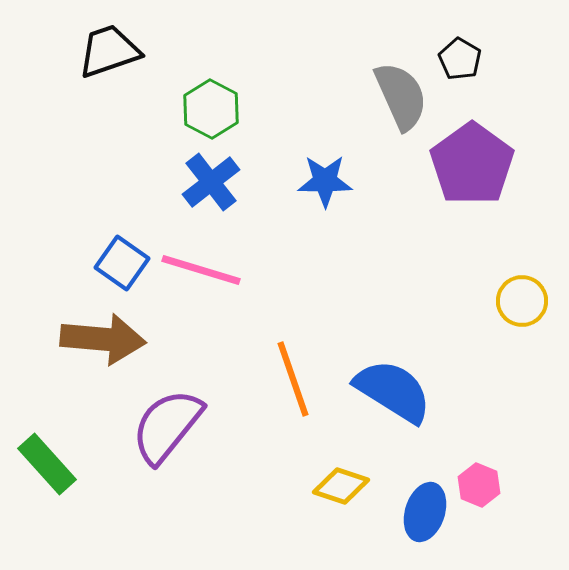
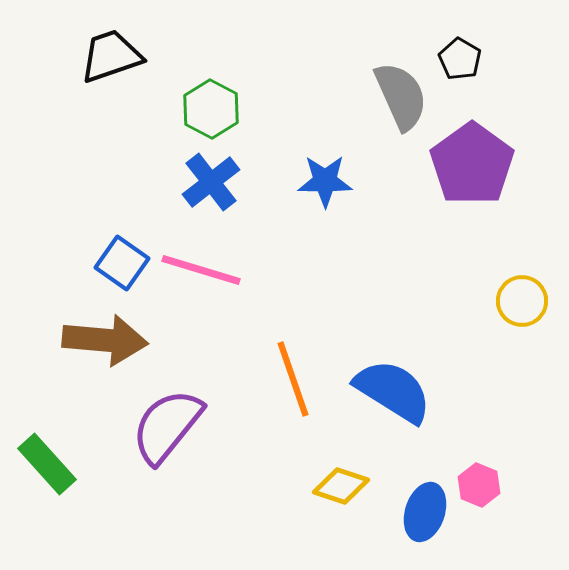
black trapezoid: moved 2 px right, 5 px down
brown arrow: moved 2 px right, 1 px down
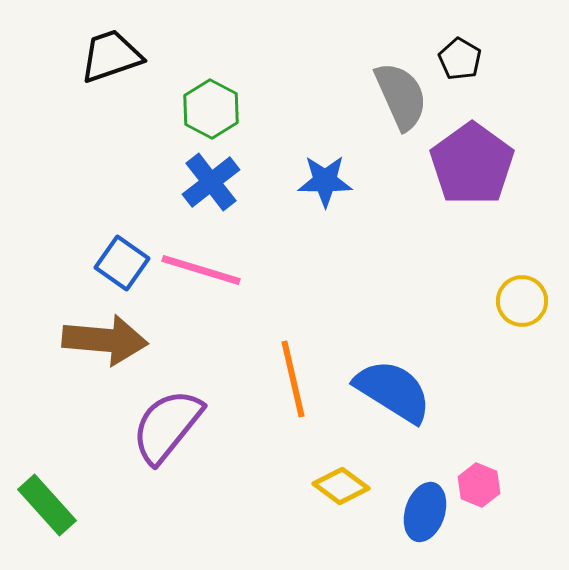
orange line: rotated 6 degrees clockwise
green rectangle: moved 41 px down
yellow diamond: rotated 18 degrees clockwise
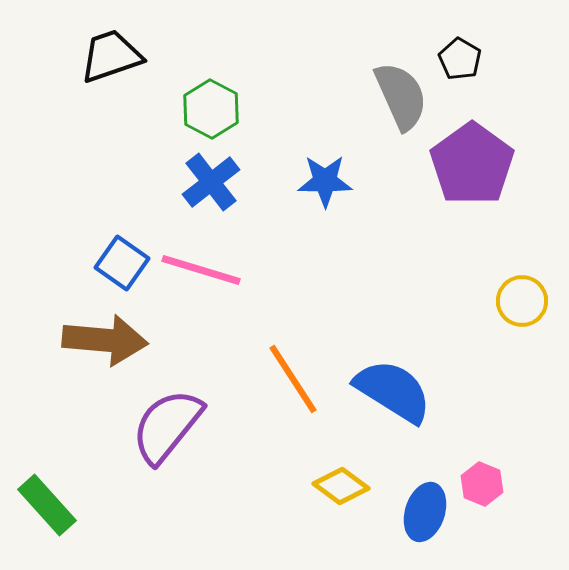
orange line: rotated 20 degrees counterclockwise
pink hexagon: moved 3 px right, 1 px up
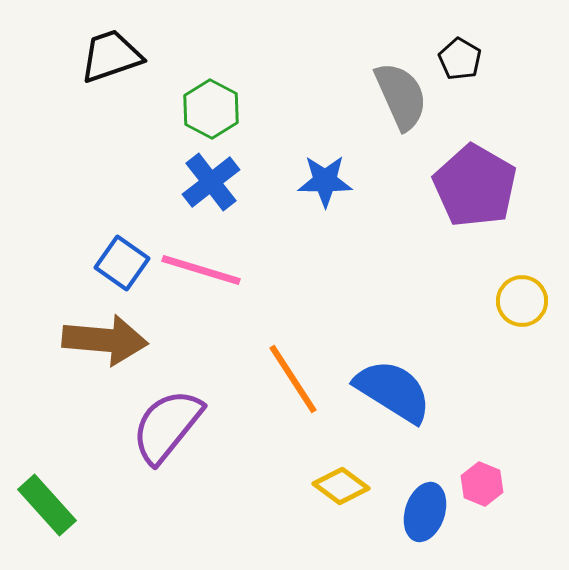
purple pentagon: moved 3 px right, 22 px down; rotated 6 degrees counterclockwise
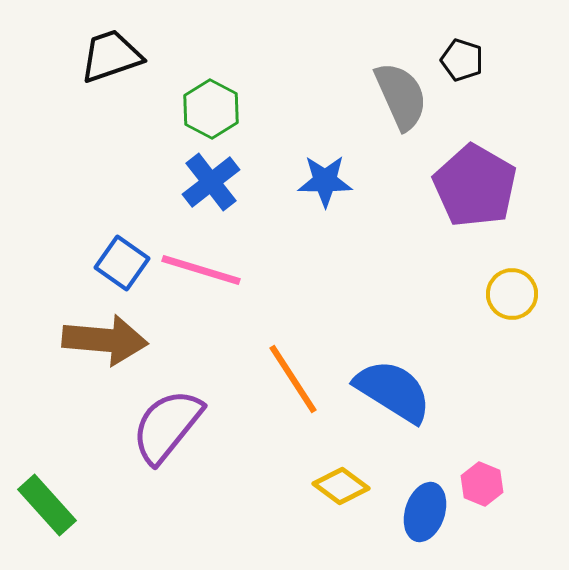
black pentagon: moved 2 px right, 1 px down; rotated 12 degrees counterclockwise
yellow circle: moved 10 px left, 7 px up
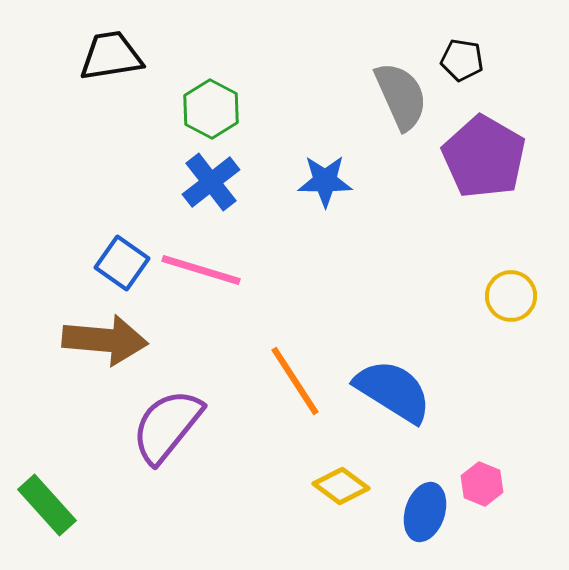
black trapezoid: rotated 10 degrees clockwise
black pentagon: rotated 9 degrees counterclockwise
purple pentagon: moved 9 px right, 29 px up
yellow circle: moved 1 px left, 2 px down
orange line: moved 2 px right, 2 px down
